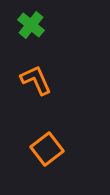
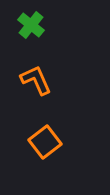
orange square: moved 2 px left, 7 px up
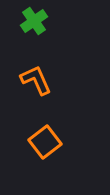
green cross: moved 3 px right, 4 px up; rotated 16 degrees clockwise
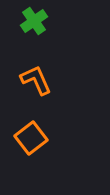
orange square: moved 14 px left, 4 px up
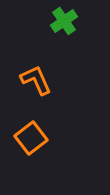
green cross: moved 30 px right
